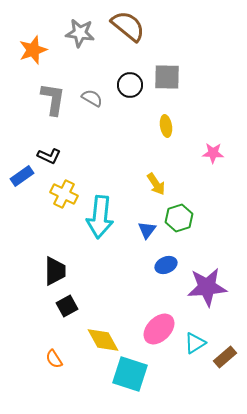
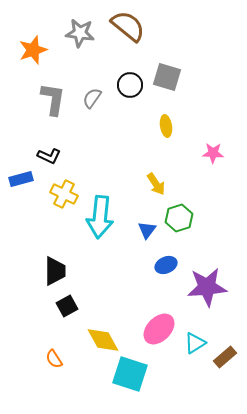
gray square: rotated 16 degrees clockwise
gray semicircle: rotated 85 degrees counterclockwise
blue rectangle: moved 1 px left, 3 px down; rotated 20 degrees clockwise
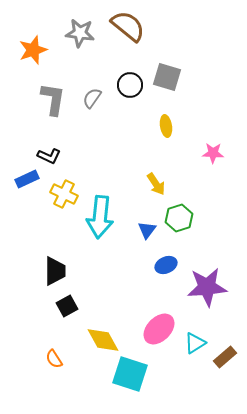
blue rectangle: moved 6 px right; rotated 10 degrees counterclockwise
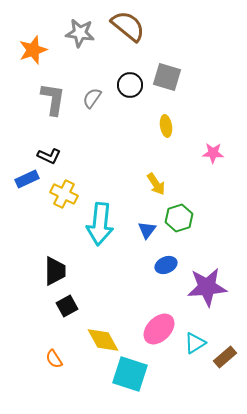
cyan arrow: moved 7 px down
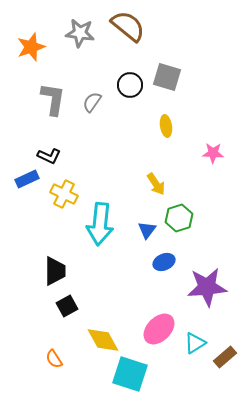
orange star: moved 2 px left, 3 px up
gray semicircle: moved 4 px down
blue ellipse: moved 2 px left, 3 px up
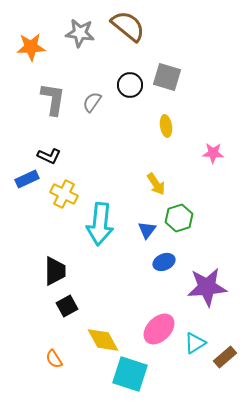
orange star: rotated 16 degrees clockwise
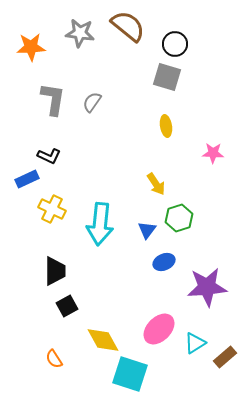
black circle: moved 45 px right, 41 px up
yellow cross: moved 12 px left, 15 px down
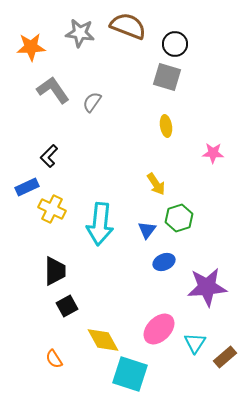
brown semicircle: rotated 18 degrees counterclockwise
gray L-shape: moved 9 px up; rotated 44 degrees counterclockwise
black L-shape: rotated 110 degrees clockwise
blue rectangle: moved 8 px down
cyan triangle: rotated 25 degrees counterclockwise
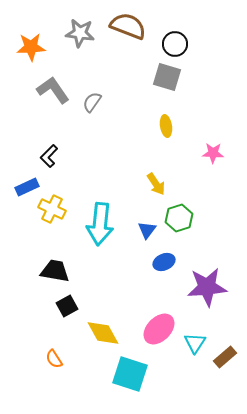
black trapezoid: rotated 80 degrees counterclockwise
yellow diamond: moved 7 px up
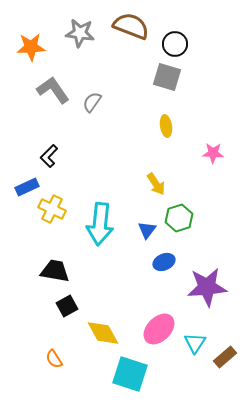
brown semicircle: moved 3 px right
